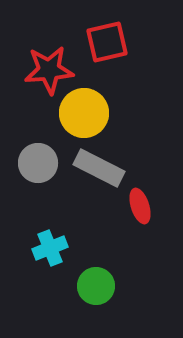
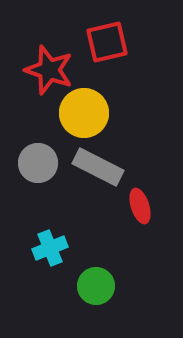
red star: rotated 24 degrees clockwise
gray rectangle: moved 1 px left, 1 px up
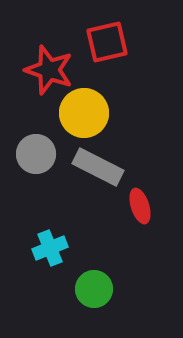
gray circle: moved 2 px left, 9 px up
green circle: moved 2 px left, 3 px down
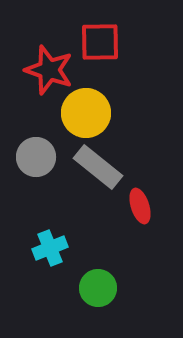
red square: moved 7 px left; rotated 12 degrees clockwise
yellow circle: moved 2 px right
gray circle: moved 3 px down
gray rectangle: rotated 12 degrees clockwise
green circle: moved 4 px right, 1 px up
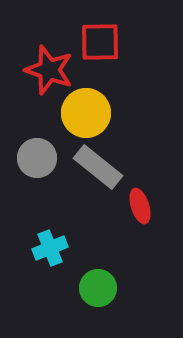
gray circle: moved 1 px right, 1 px down
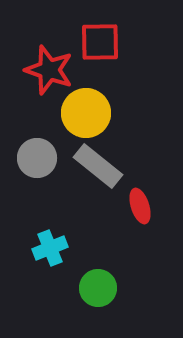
gray rectangle: moved 1 px up
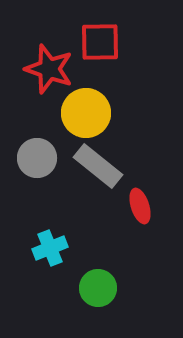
red star: moved 1 px up
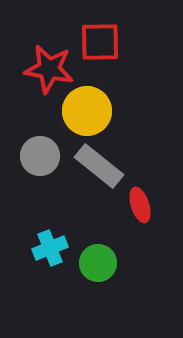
red star: rotated 9 degrees counterclockwise
yellow circle: moved 1 px right, 2 px up
gray circle: moved 3 px right, 2 px up
gray rectangle: moved 1 px right
red ellipse: moved 1 px up
green circle: moved 25 px up
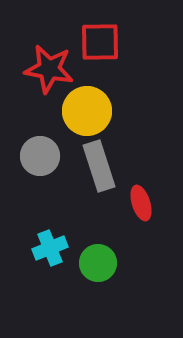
gray rectangle: rotated 33 degrees clockwise
red ellipse: moved 1 px right, 2 px up
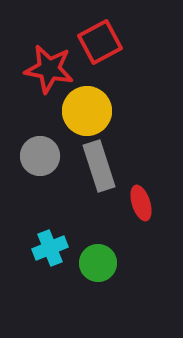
red square: rotated 27 degrees counterclockwise
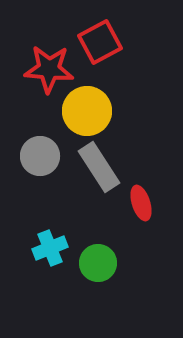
red star: rotated 6 degrees counterclockwise
gray rectangle: moved 1 px down; rotated 15 degrees counterclockwise
